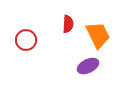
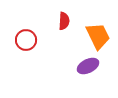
red semicircle: moved 4 px left, 3 px up
orange trapezoid: moved 1 px down
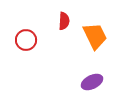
orange trapezoid: moved 3 px left
purple ellipse: moved 4 px right, 16 px down
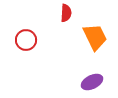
red semicircle: moved 2 px right, 8 px up
orange trapezoid: moved 1 px down
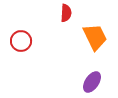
red circle: moved 5 px left, 1 px down
purple ellipse: rotated 30 degrees counterclockwise
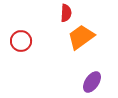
orange trapezoid: moved 14 px left; rotated 100 degrees counterclockwise
